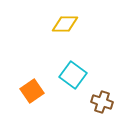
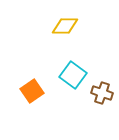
yellow diamond: moved 2 px down
brown cross: moved 9 px up
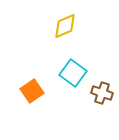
yellow diamond: rotated 24 degrees counterclockwise
cyan square: moved 2 px up
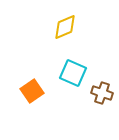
yellow diamond: moved 1 px down
cyan square: rotated 12 degrees counterclockwise
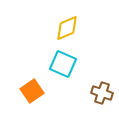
yellow diamond: moved 2 px right, 1 px down
cyan square: moved 10 px left, 9 px up
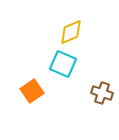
yellow diamond: moved 4 px right, 4 px down
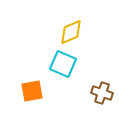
orange square: rotated 25 degrees clockwise
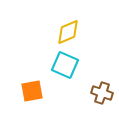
yellow diamond: moved 3 px left
cyan square: moved 2 px right, 1 px down
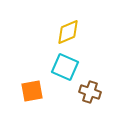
cyan square: moved 2 px down
brown cross: moved 12 px left, 1 px up
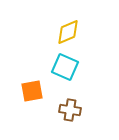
brown cross: moved 20 px left, 18 px down; rotated 10 degrees counterclockwise
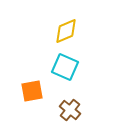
yellow diamond: moved 2 px left, 1 px up
brown cross: rotated 30 degrees clockwise
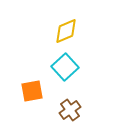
cyan square: rotated 24 degrees clockwise
brown cross: rotated 15 degrees clockwise
